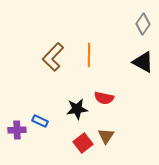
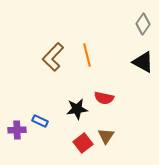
orange line: moved 2 px left; rotated 15 degrees counterclockwise
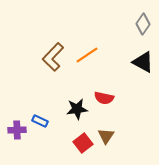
orange line: rotated 70 degrees clockwise
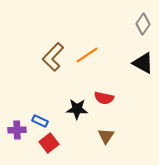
black triangle: moved 1 px down
black star: rotated 10 degrees clockwise
red square: moved 34 px left
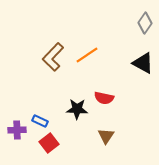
gray diamond: moved 2 px right, 1 px up
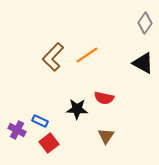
purple cross: rotated 30 degrees clockwise
